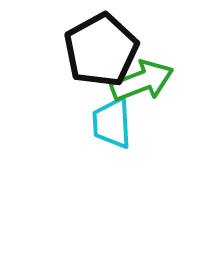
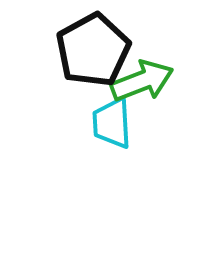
black pentagon: moved 8 px left
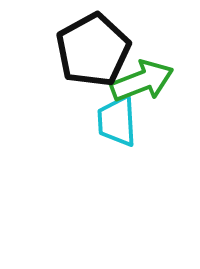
cyan trapezoid: moved 5 px right, 2 px up
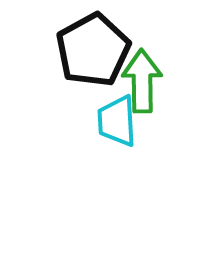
green arrow: rotated 70 degrees counterclockwise
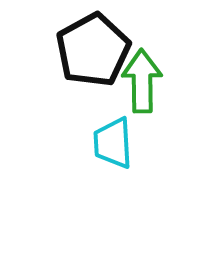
cyan trapezoid: moved 4 px left, 22 px down
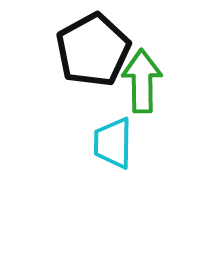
cyan trapezoid: rotated 4 degrees clockwise
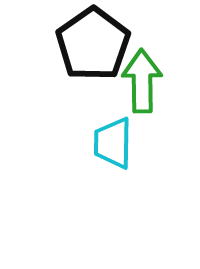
black pentagon: moved 6 px up; rotated 6 degrees counterclockwise
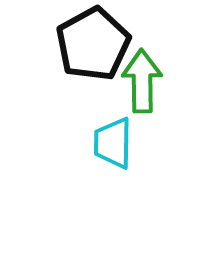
black pentagon: rotated 6 degrees clockwise
